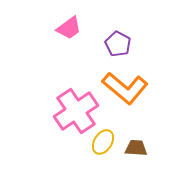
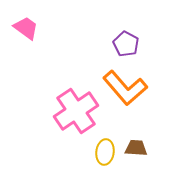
pink trapezoid: moved 43 px left; rotated 108 degrees counterclockwise
purple pentagon: moved 8 px right
orange L-shape: rotated 9 degrees clockwise
yellow ellipse: moved 2 px right, 10 px down; rotated 25 degrees counterclockwise
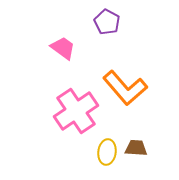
pink trapezoid: moved 37 px right, 20 px down
purple pentagon: moved 19 px left, 22 px up
yellow ellipse: moved 2 px right
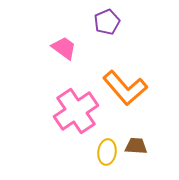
purple pentagon: rotated 20 degrees clockwise
pink trapezoid: moved 1 px right
brown trapezoid: moved 2 px up
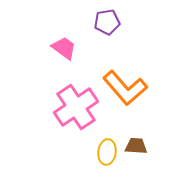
purple pentagon: rotated 15 degrees clockwise
pink cross: moved 4 px up
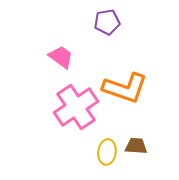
pink trapezoid: moved 3 px left, 9 px down
orange L-shape: rotated 30 degrees counterclockwise
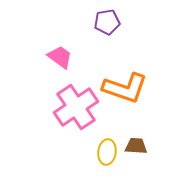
pink trapezoid: moved 1 px left
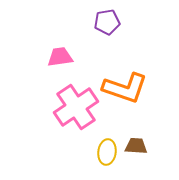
pink trapezoid: rotated 44 degrees counterclockwise
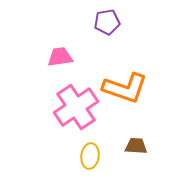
yellow ellipse: moved 17 px left, 4 px down
